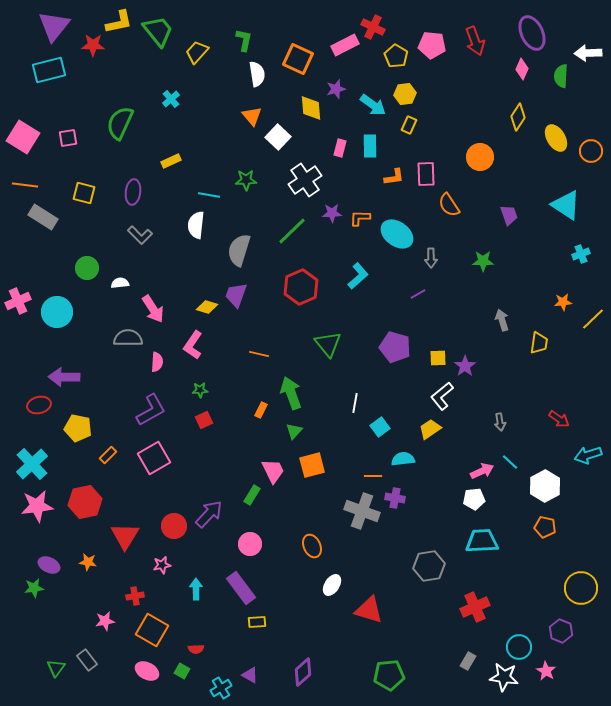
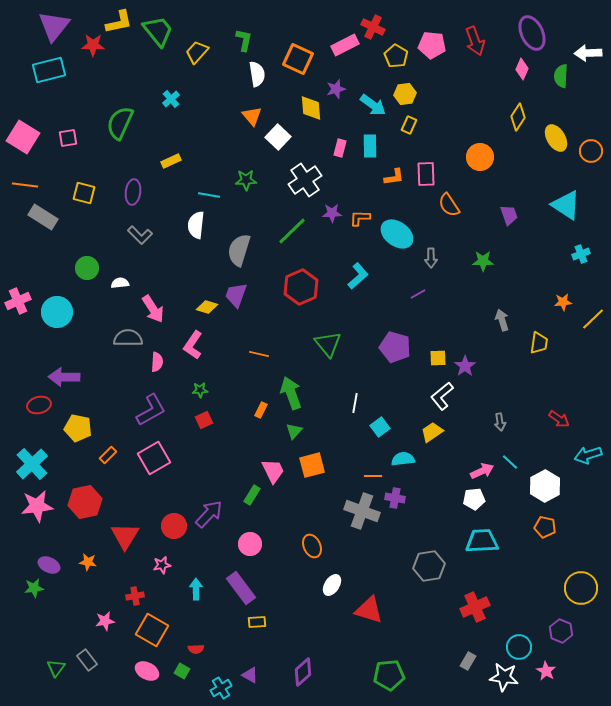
yellow trapezoid at (430, 429): moved 2 px right, 3 px down
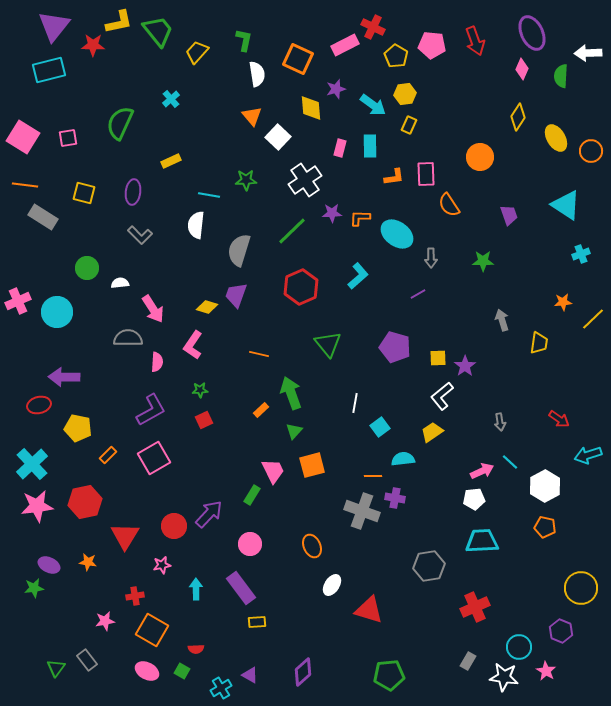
orange rectangle at (261, 410): rotated 21 degrees clockwise
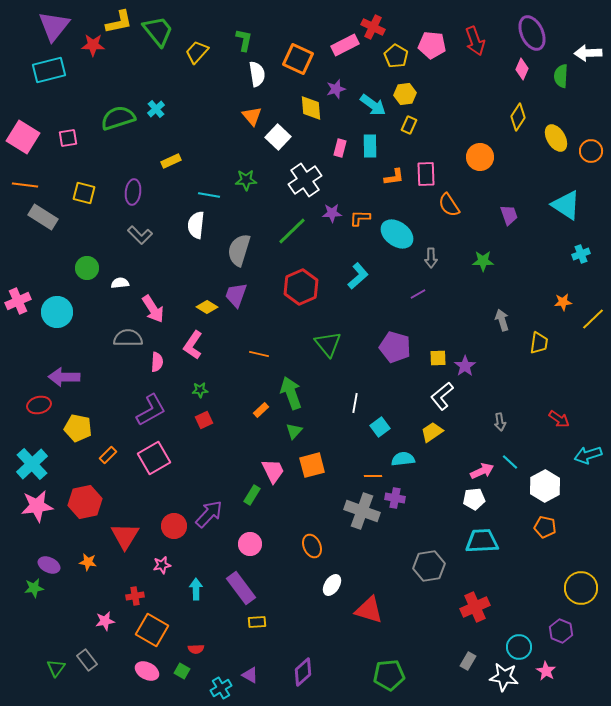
cyan cross at (171, 99): moved 15 px left, 10 px down
green semicircle at (120, 123): moved 2 px left, 5 px up; rotated 48 degrees clockwise
yellow diamond at (207, 307): rotated 15 degrees clockwise
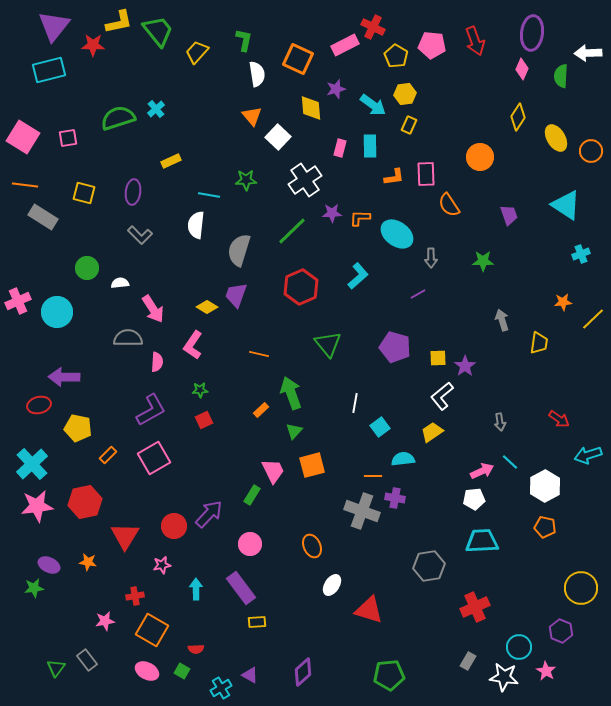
purple ellipse at (532, 33): rotated 32 degrees clockwise
